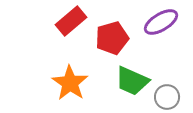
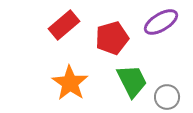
red rectangle: moved 7 px left, 4 px down
green trapezoid: rotated 141 degrees counterclockwise
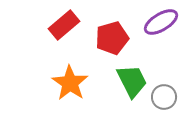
gray circle: moved 3 px left
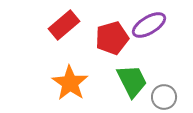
purple ellipse: moved 12 px left, 3 px down
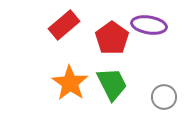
purple ellipse: rotated 40 degrees clockwise
red pentagon: rotated 20 degrees counterclockwise
green trapezoid: moved 20 px left, 3 px down
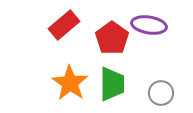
green trapezoid: rotated 27 degrees clockwise
gray circle: moved 3 px left, 4 px up
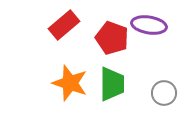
red pentagon: rotated 16 degrees counterclockwise
orange star: rotated 15 degrees counterclockwise
gray circle: moved 3 px right
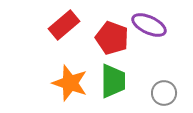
purple ellipse: rotated 16 degrees clockwise
green trapezoid: moved 1 px right, 3 px up
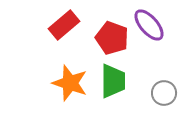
purple ellipse: rotated 24 degrees clockwise
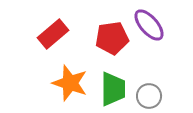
red rectangle: moved 11 px left, 9 px down
red pentagon: rotated 28 degrees counterclockwise
green trapezoid: moved 8 px down
gray circle: moved 15 px left, 3 px down
